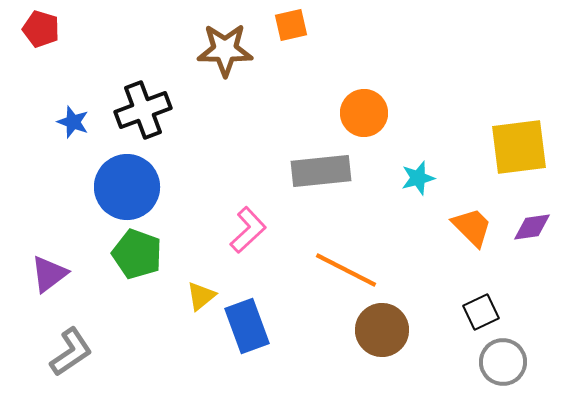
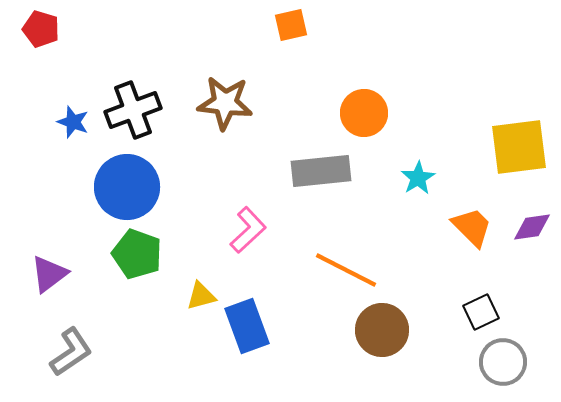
brown star: moved 53 px down; rotated 6 degrees clockwise
black cross: moved 10 px left
cyan star: rotated 16 degrees counterclockwise
yellow triangle: rotated 24 degrees clockwise
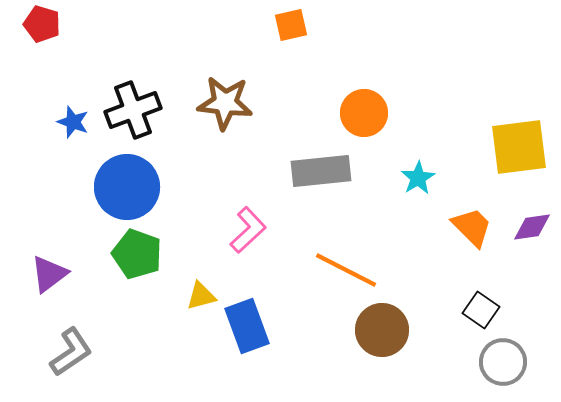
red pentagon: moved 1 px right, 5 px up
black square: moved 2 px up; rotated 30 degrees counterclockwise
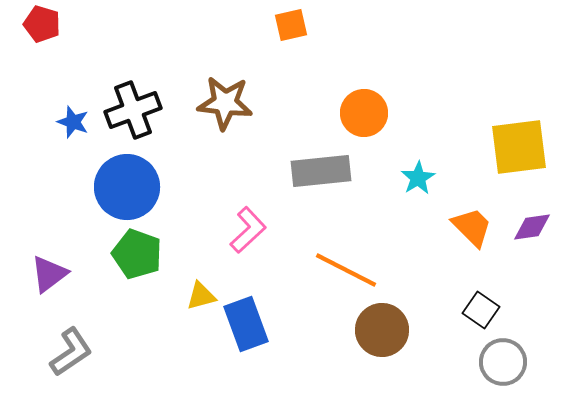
blue rectangle: moved 1 px left, 2 px up
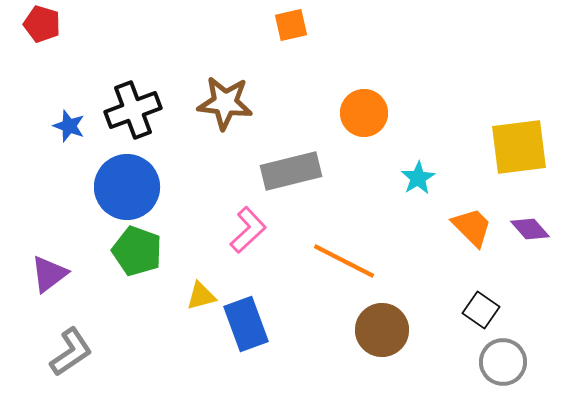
blue star: moved 4 px left, 4 px down
gray rectangle: moved 30 px left; rotated 8 degrees counterclockwise
purple diamond: moved 2 px left, 2 px down; rotated 57 degrees clockwise
green pentagon: moved 3 px up
orange line: moved 2 px left, 9 px up
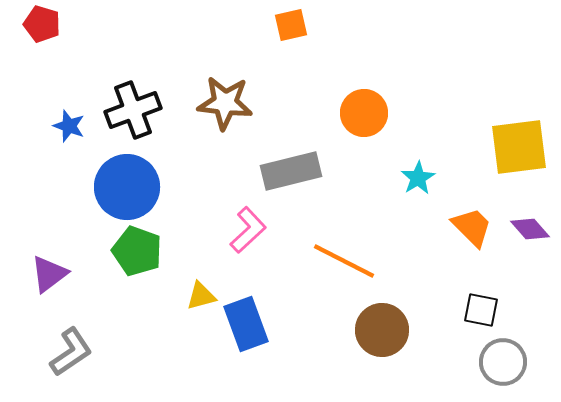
black square: rotated 24 degrees counterclockwise
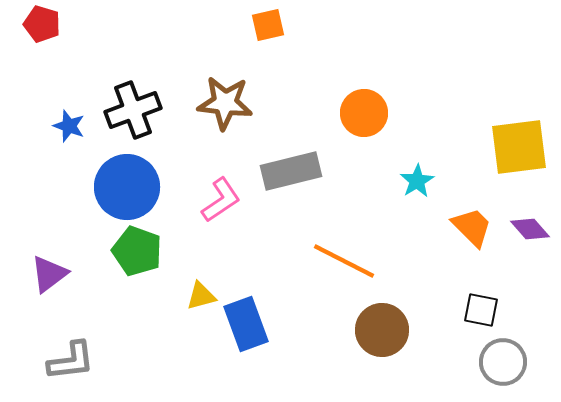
orange square: moved 23 px left
cyan star: moved 1 px left, 3 px down
pink L-shape: moved 27 px left, 30 px up; rotated 9 degrees clockwise
gray L-shape: moved 9 px down; rotated 27 degrees clockwise
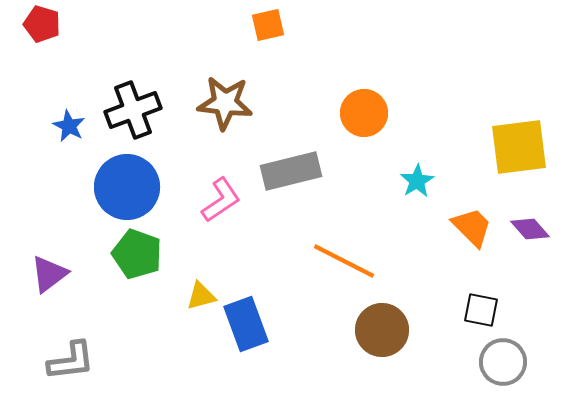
blue star: rotated 8 degrees clockwise
green pentagon: moved 3 px down
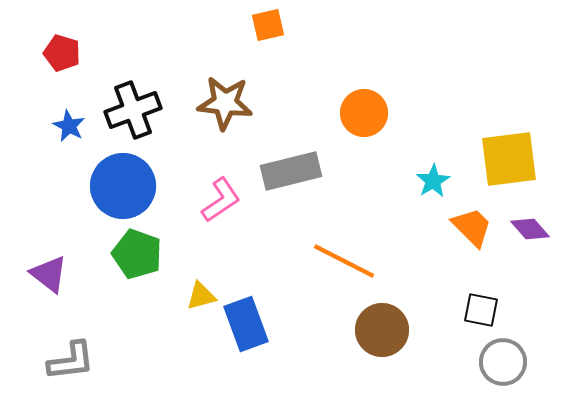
red pentagon: moved 20 px right, 29 px down
yellow square: moved 10 px left, 12 px down
cyan star: moved 16 px right
blue circle: moved 4 px left, 1 px up
purple triangle: rotated 45 degrees counterclockwise
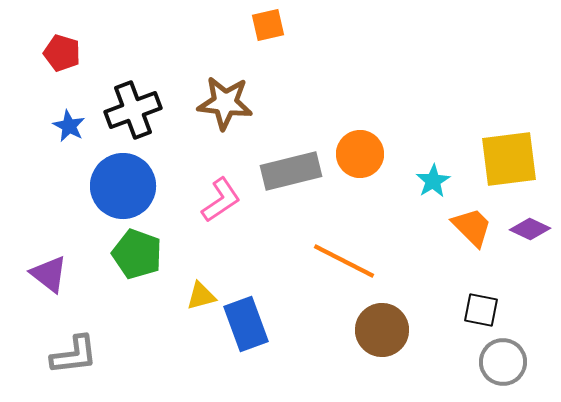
orange circle: moved 4 px left, 41 px down
purple diamond: rotated 24 degrees counterclockwise
gray L-shape: moved 3 px right, 6 px up
